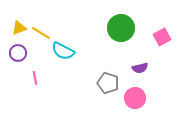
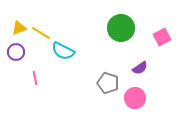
purple circle: moved 2 px left, 1 px up
purple semicircle: rotated 21 degrees counterclockwise
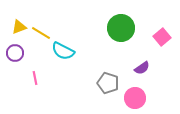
yellow triangle: moved 1 px up
pink square: rotated 12 degrees counterclockwise
purple circle: moved 1 px left, 1 px down
purple semicircle: moved 2 px right
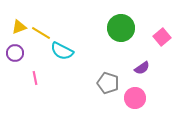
cyan semicircle: moved 1 px left
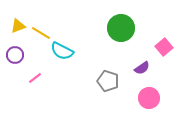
yellow triangle: moved 1 px left, 1 px up
pink square: moved 2 px right, 10 px down
purple circle: moved 2 px down
pink line: rotated 64 degrees clockwise
gray pentagon: moved 2 px up
pink circle: moved 14 px right
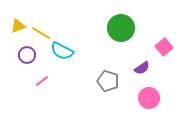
purple circle: moved 12 px right
pink line: moved 7 px right, 3 px down
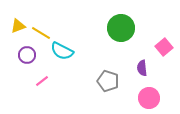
purple semicircle: rotated 119 degrees clockwise
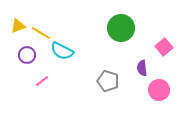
pink circle: moved 10 px right, 8 px up
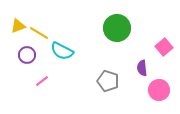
green circle: moved 4 px left
yellow line: moved 2 px left
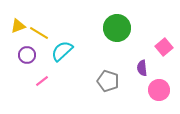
cyan semicircle: rotated 110 degrees clockwise
